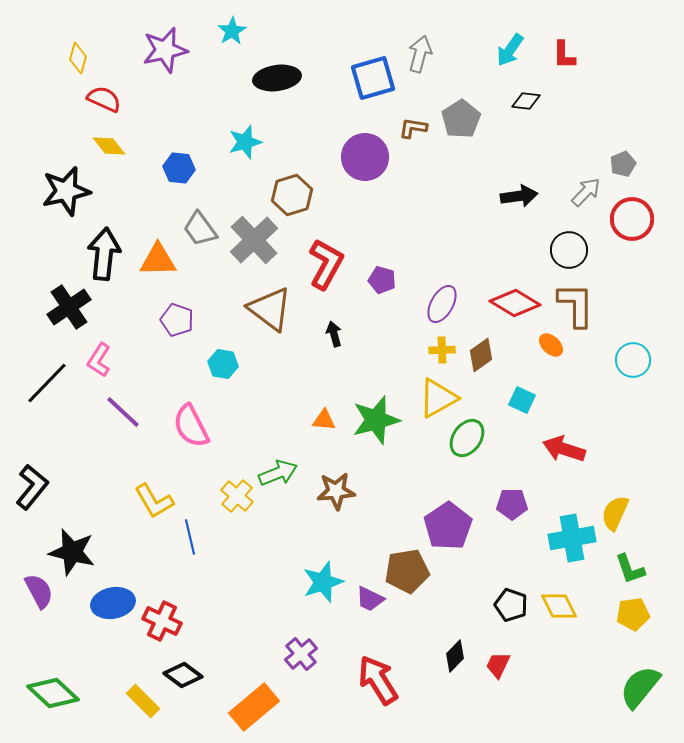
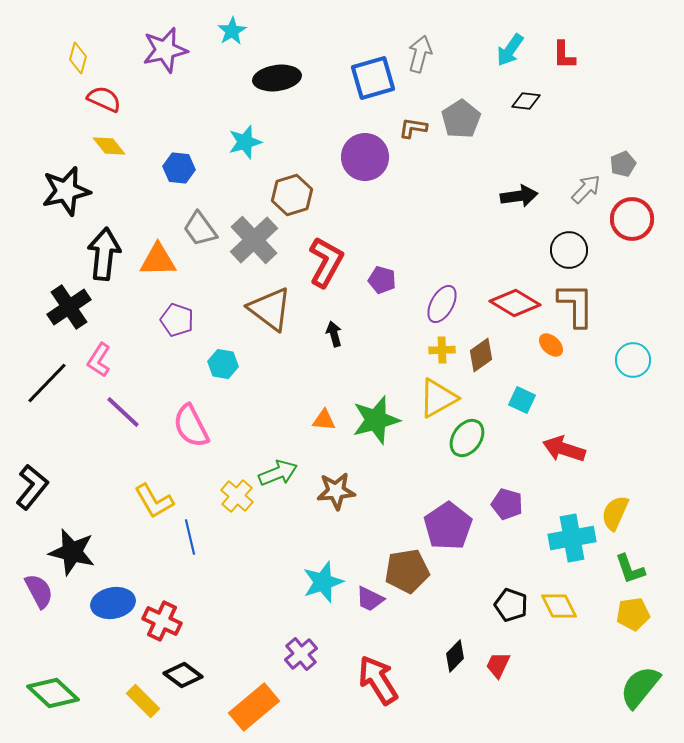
gray arrow at (586, 192): moved 3 px up
red L-shape at (326, 264): moved 2 px up
purple pentagon at (512, 504): moved 5 px left; rotated 16 degrees clockwise
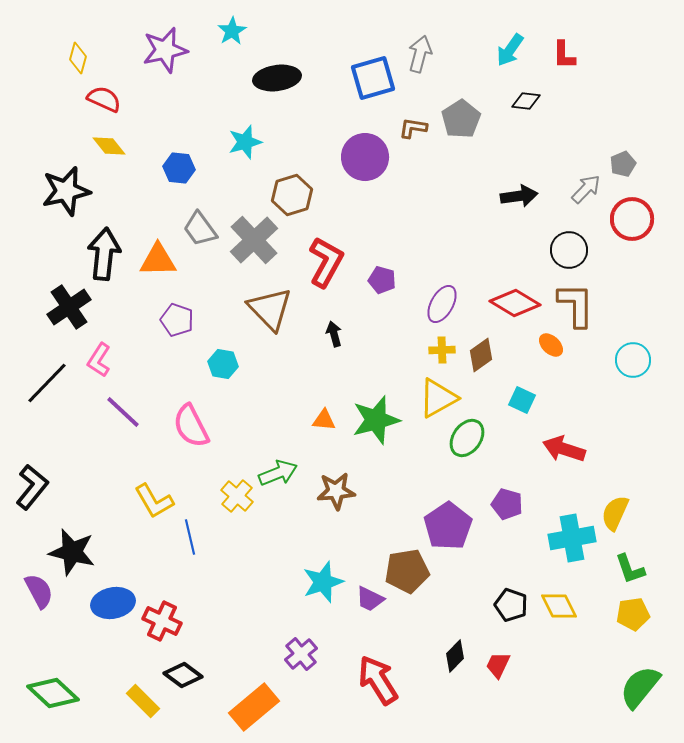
brown triangle at (270, 309): rotated 9 degrees clockwise
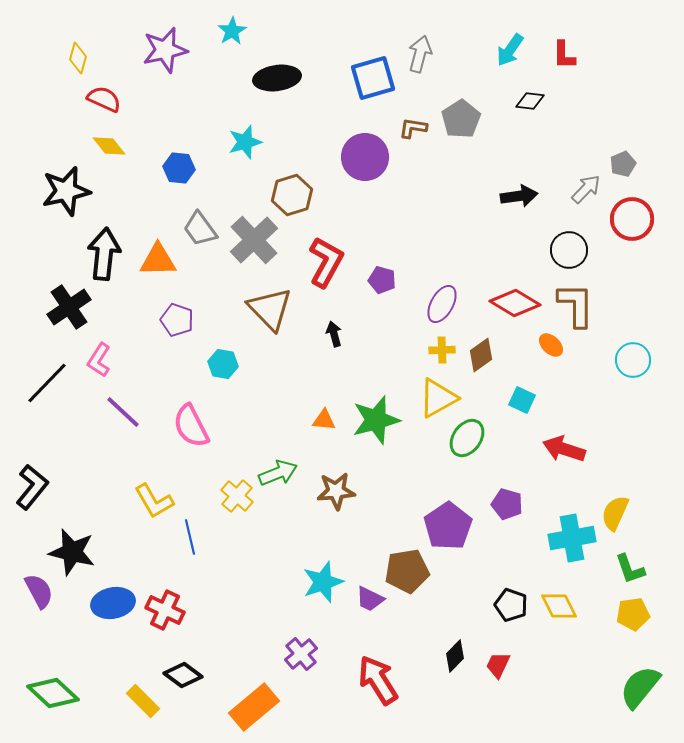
black diamond at (526, 101): moved 4 px right
red cross at (162, 621): moved 3 px right, 11 px up
